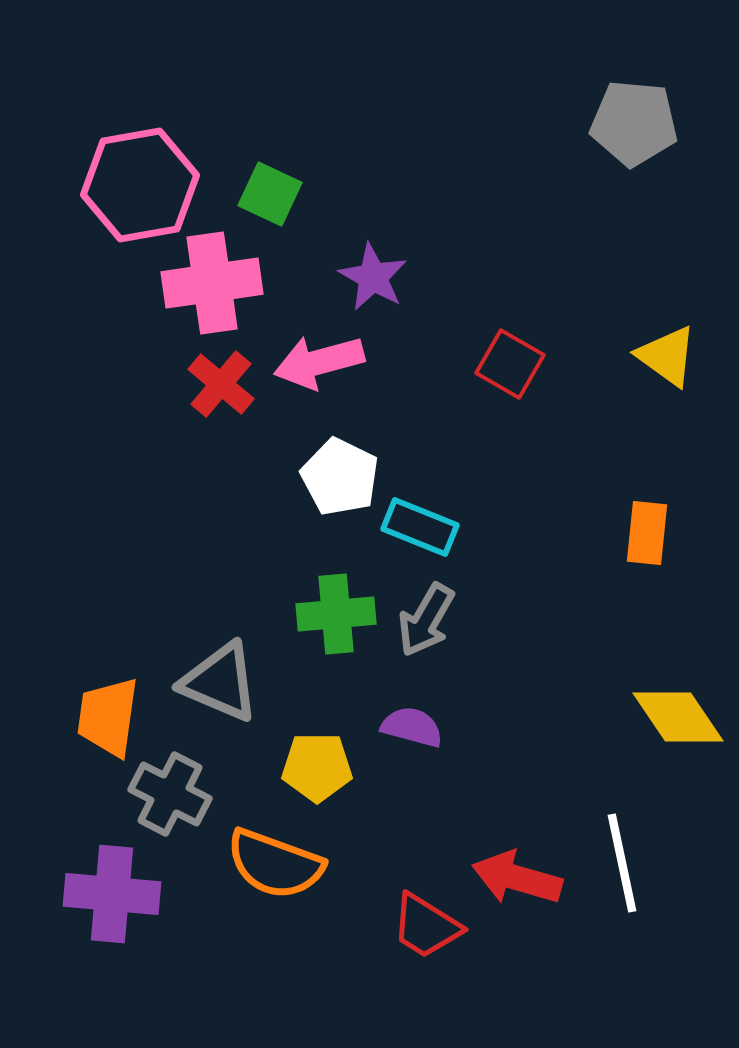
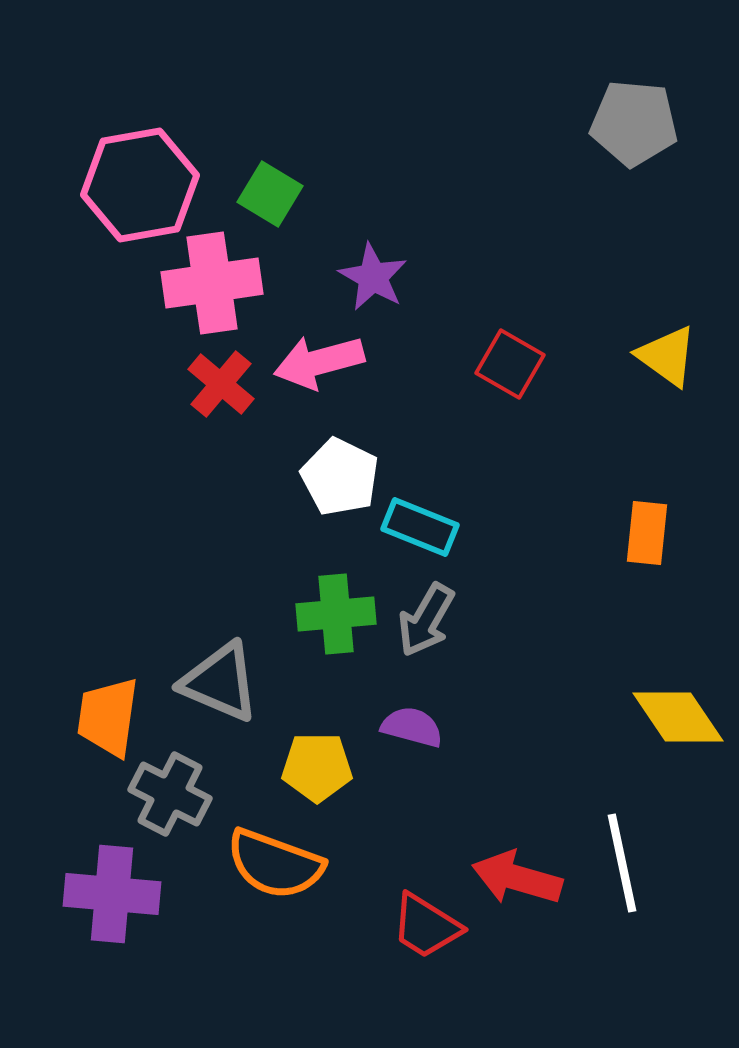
green square: rotated 6 degrees clockwise
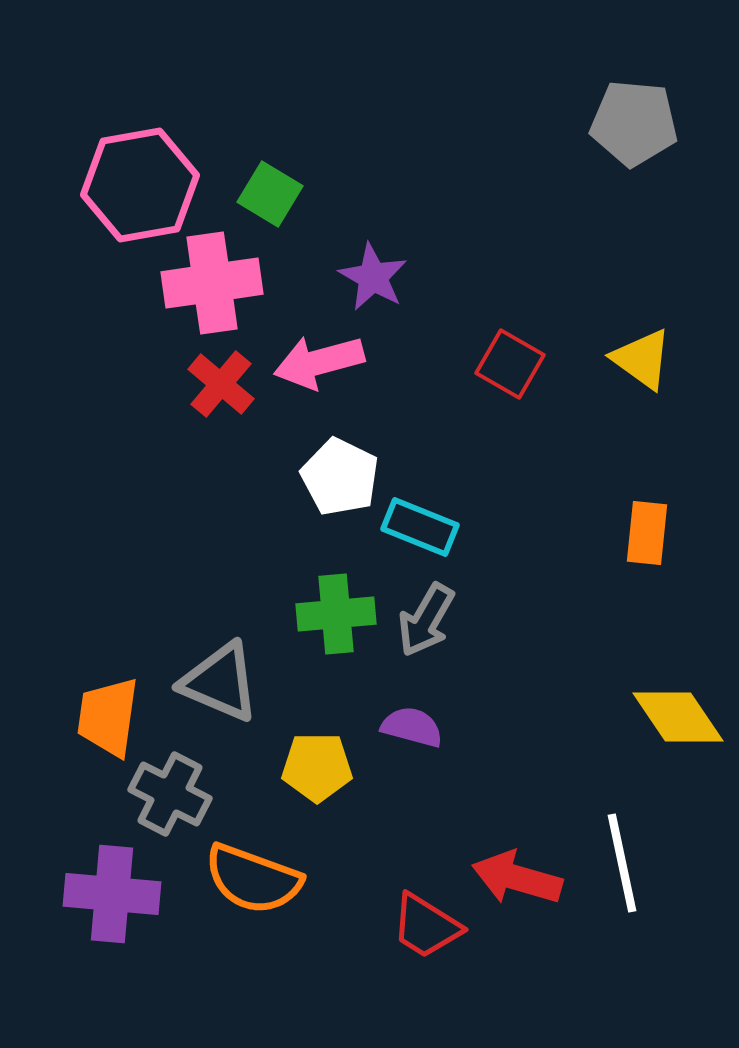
yellow triangle: moved 25 px left, 3 px down
orange semicircle: moved 22 px left, 15 px down
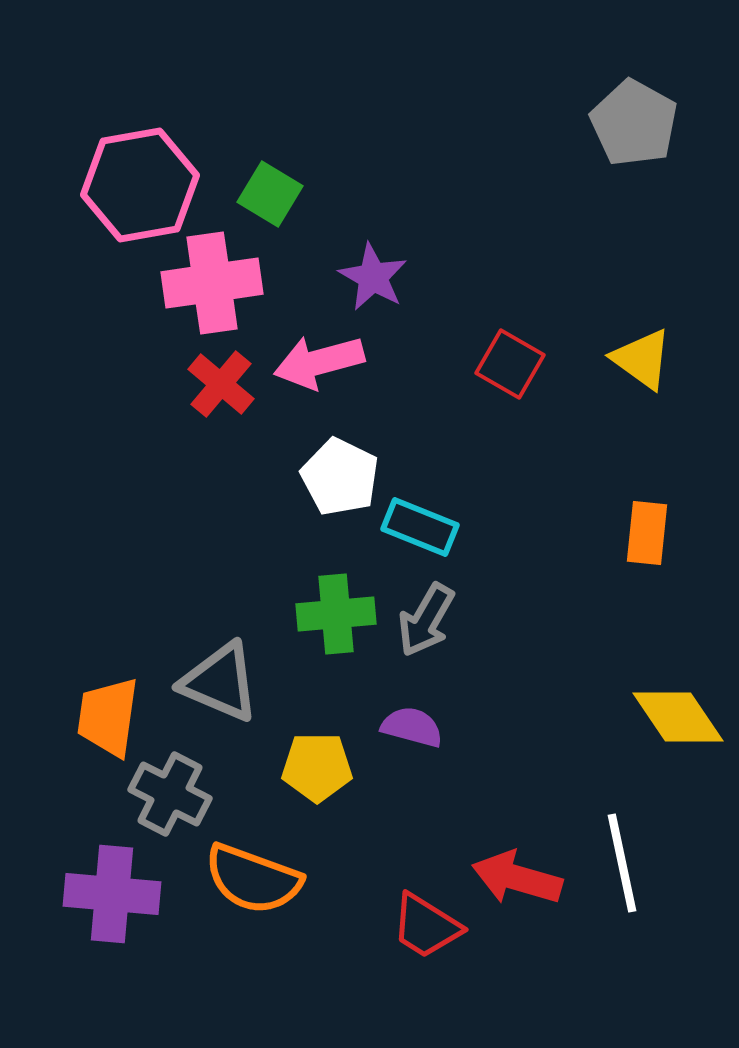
gray pentagon: rotated 24 degrees clockwise
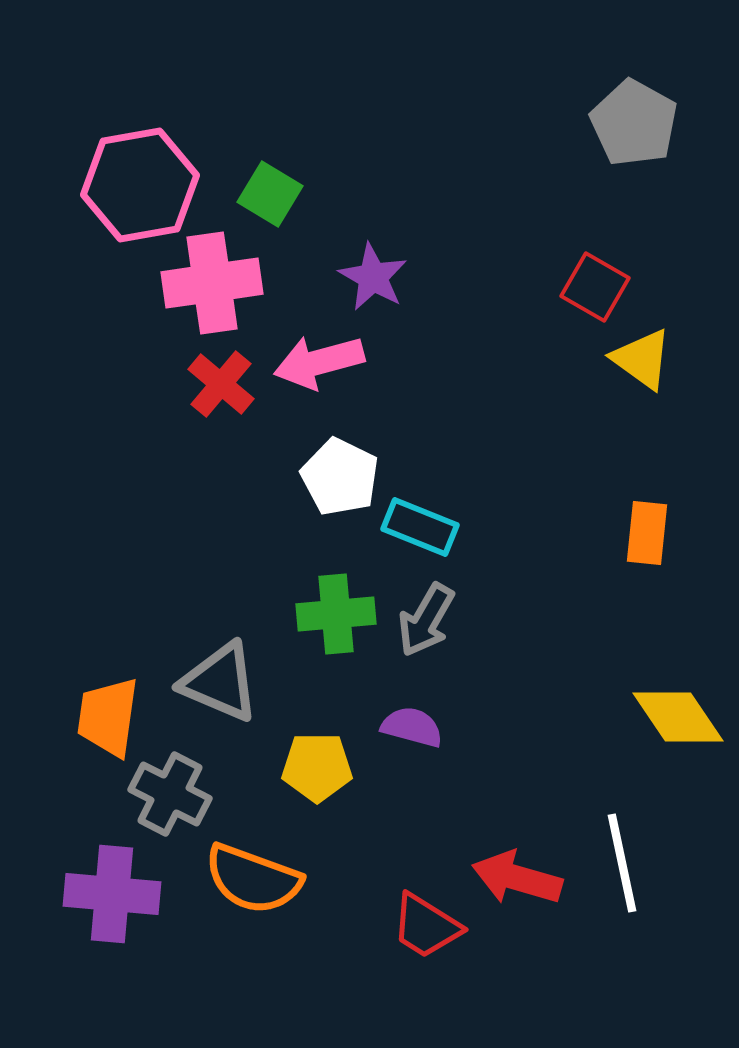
red square: moved 85 px right, 77 px up
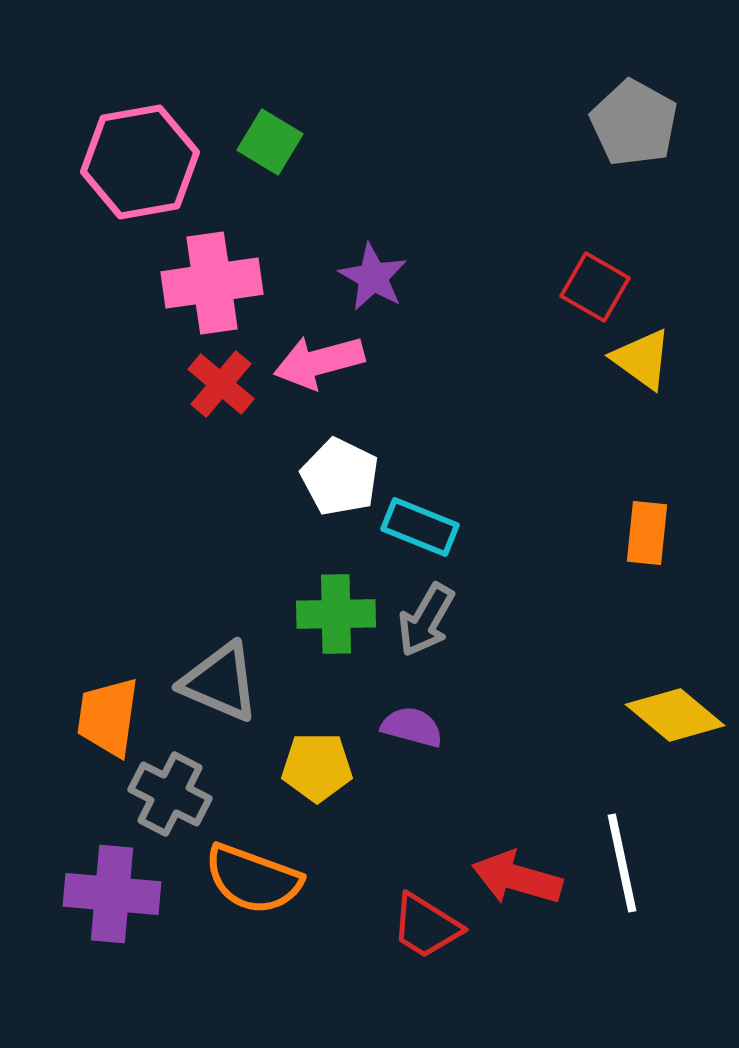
pink hexagon: moved 23 px up
green square: moved 52 px up
green cross: rotated 4 degrees clockwise
yellow diamond: moved 3 px left, 2 px up; rotated 16 degrees counterclockwise
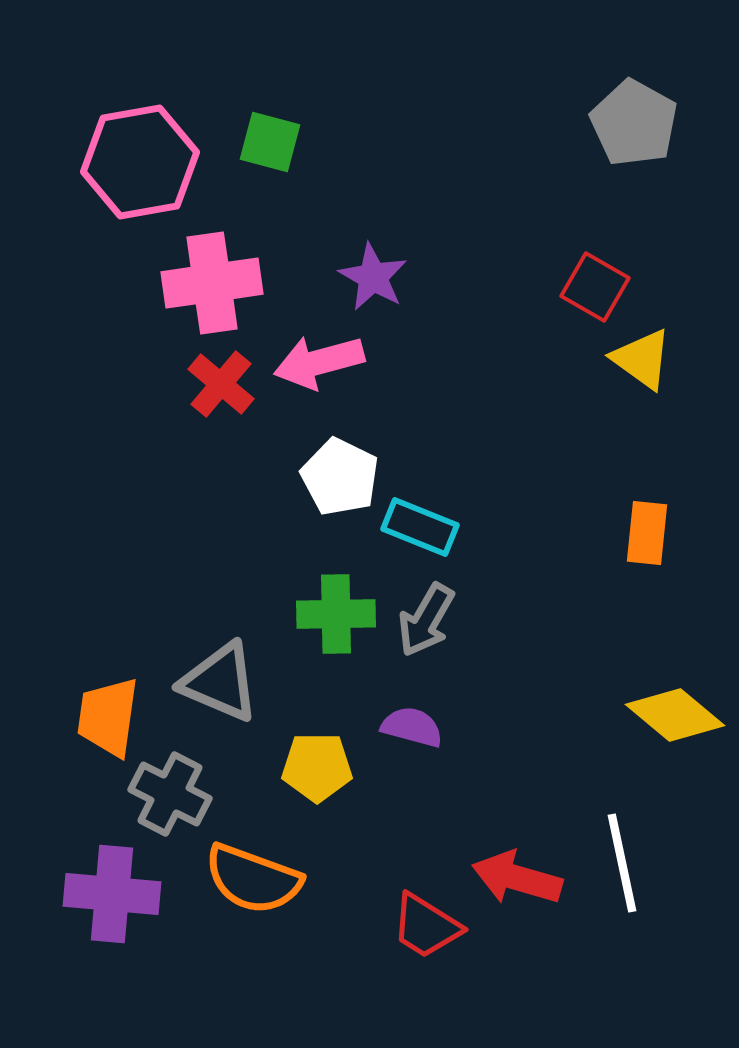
green square: rotated 16 degrees counterclockwise
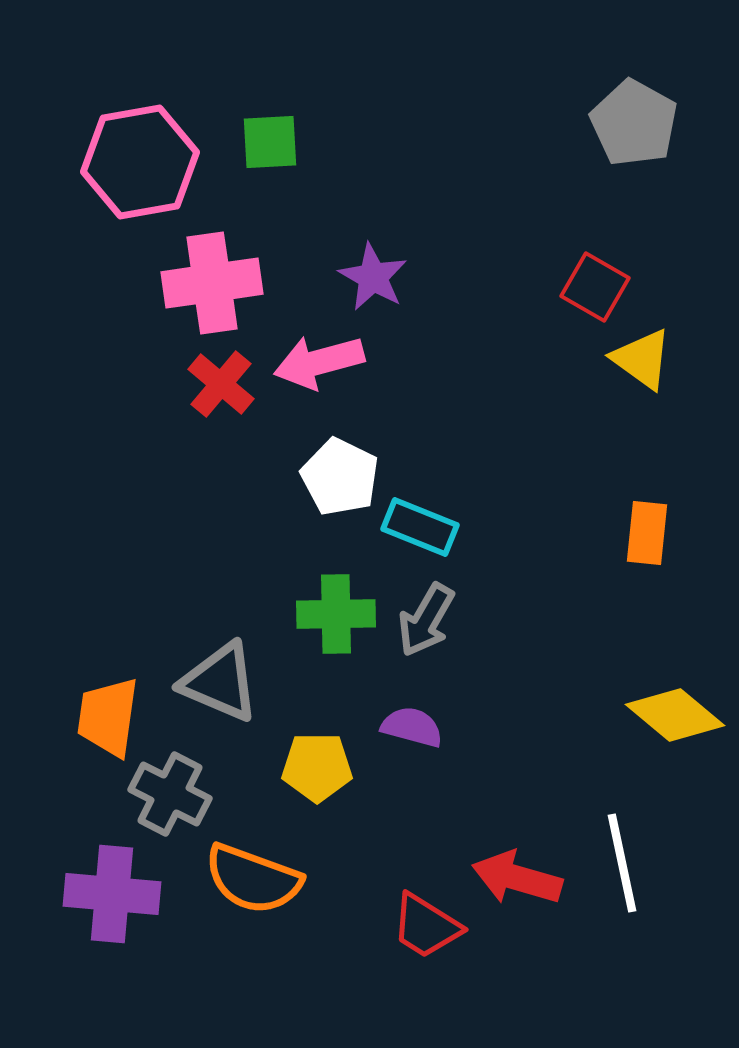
green square: rotated 18 degrees counterclockwise
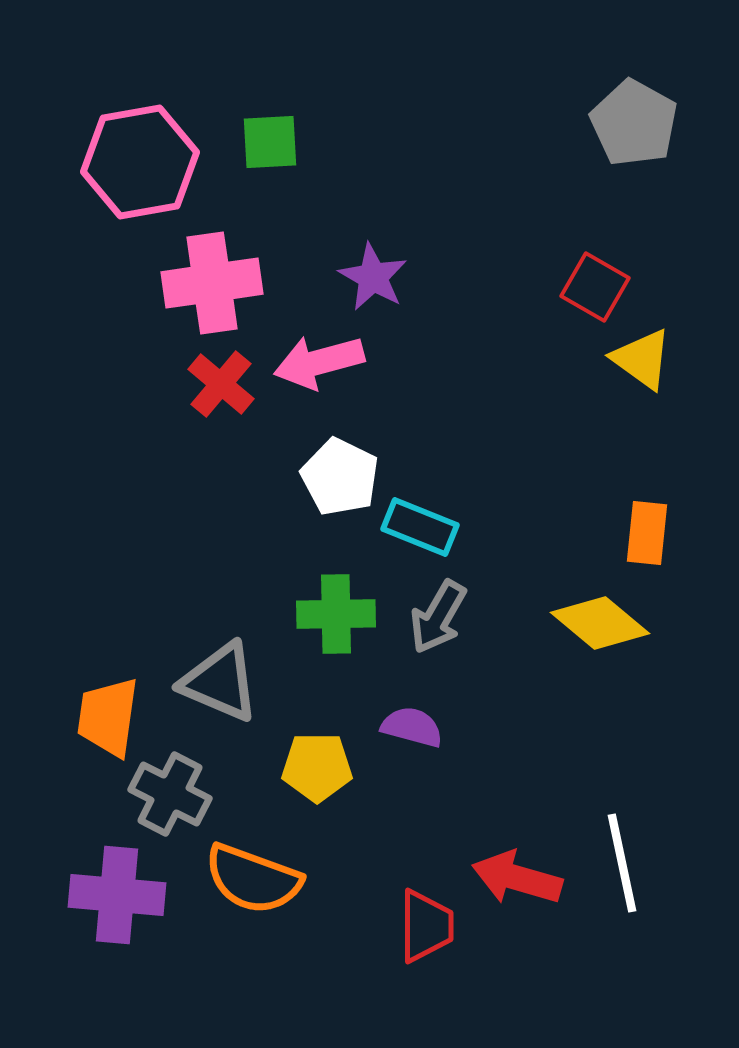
gray arrow: moved 12 px right, 3 px up
yellow diamond: moved 75 px left, 92 px up
purple cross: moved 5 px right, 1 px down
red trapezoid: rotated 122 degrees counterclockwise
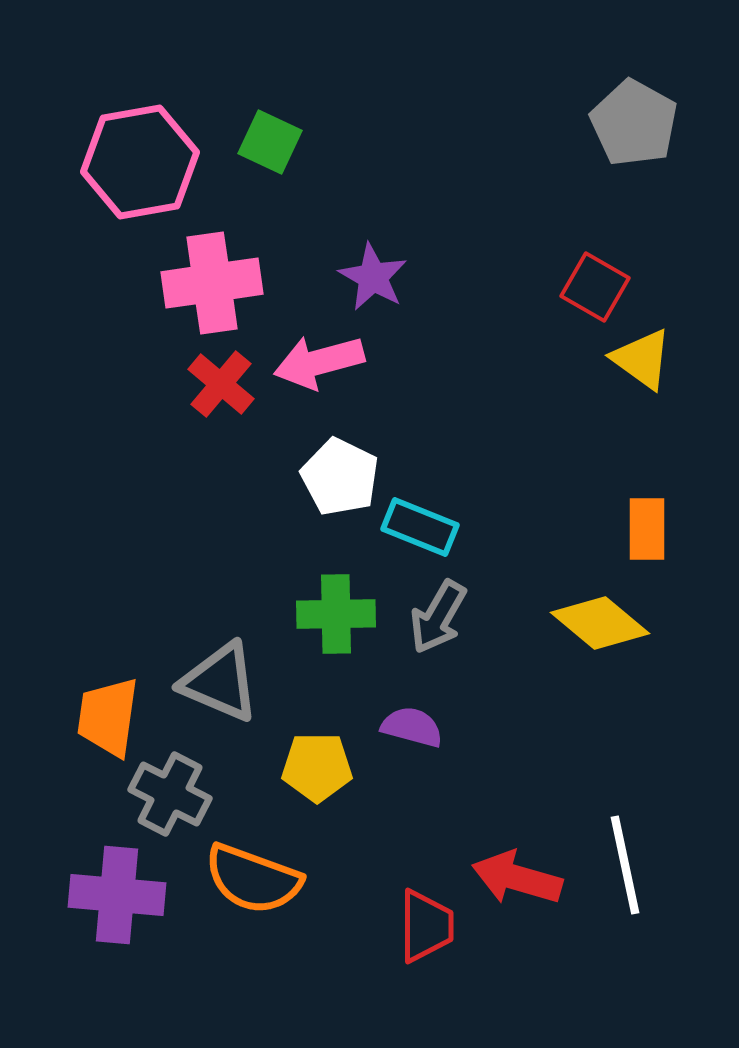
green square: rotated 28 degrees clockwise
orange rectangle: moved 4 px up; rotated 6 degrees counterclockwise
white line: moved 3 px right, 2 px down
